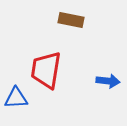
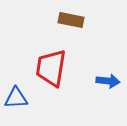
red trapezoid: moved 5 px right, 2 px up
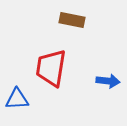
brown rectangle: moved 1 px right
blue triangle: moved 1 px right, 1 px down
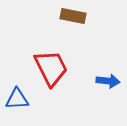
brown rectangle: moved 1 px right, 4 px up
red trapezoid: rotated 144 degrees clockwise
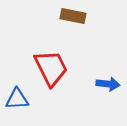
blue arrow: moved 3 px down
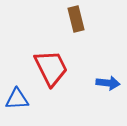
brown rectangle: moved 3 px right, 3 px down; rotated 65 degrees clockwise
blue arrow: moved 1 px up
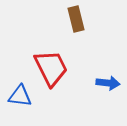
blue triangle: moved 3 px right, 3 px up; rotated 10 degrees clockwise
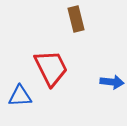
blue arrow: moved 4 px right, 1 px up
blue triangle: rotated 10 degrees counterclockwise
